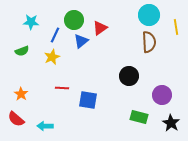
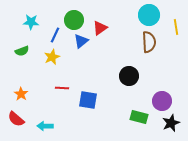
purple circle: moved 6 px down
black star: rotated 18 degrees clockwise
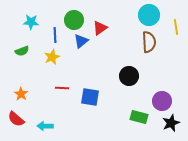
blue line: rotated 28 degrees counterclockwise
blue square: moved 2 px right, 3 px up
